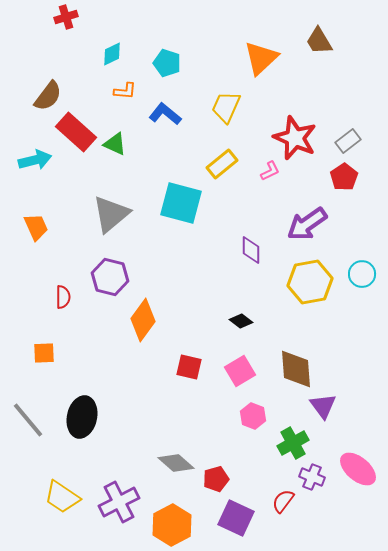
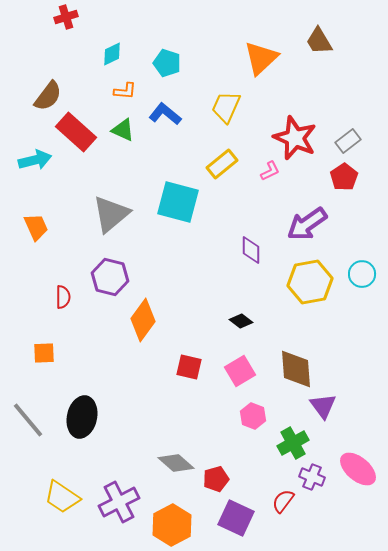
green triangle at (115, 144): moved 8 px right, 14 px up
cyan square at (181, 203): moved 3 px left, 1 px up
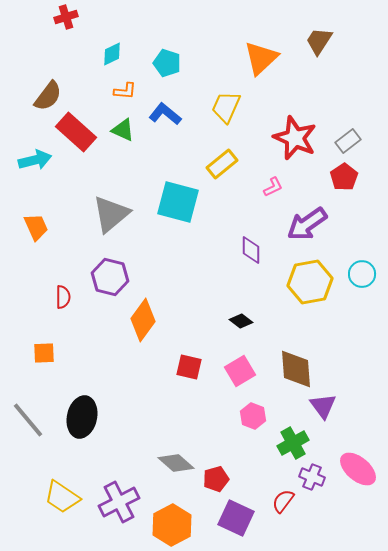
brown trapezoid at (319, 41): rotated 64 degrees clockwise
pink L-shape at (270, 171): moved 3 px right, 16 px down
